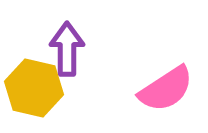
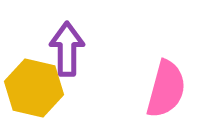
pink semicircle: rotated 42 degrees counterclockwise
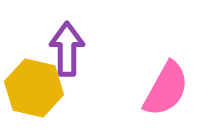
pink semicircle: rotated 14 degrees clockwise
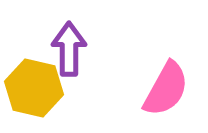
purple arrow: moved 2 px right
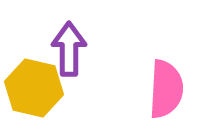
pink semicircle: rotated 26 degrees counterclockwise
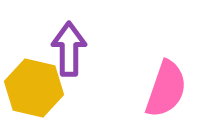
pink semicircle: rotated 16 degrees clockwise
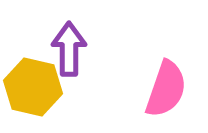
yellow hexagon: moved 1 px left, 1 px up
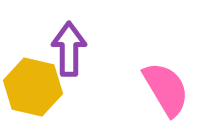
pink semicircle: rotated 50 degrees counterclockwise
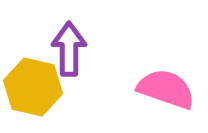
pink semicircle: rotated 40 degrees counterclockwise
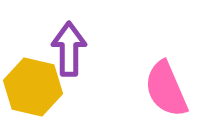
pink semicircle: rotated 132 degrees counterclockwise
